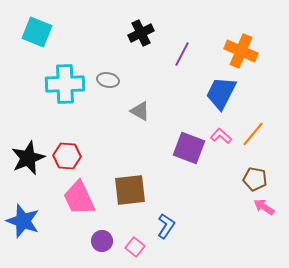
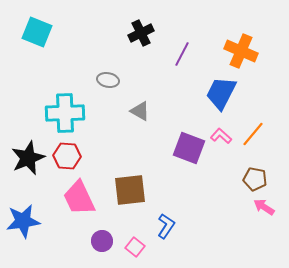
cyan cross: moved 29 px down
blue star: rotated 28 degrees counterclockwise
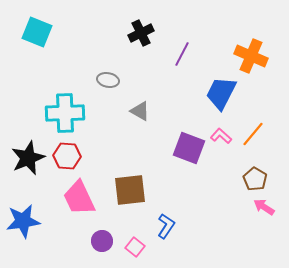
orange cross: moved 10 px right, 5 px down
brown pentagon: rotated 20 degrees clockwise
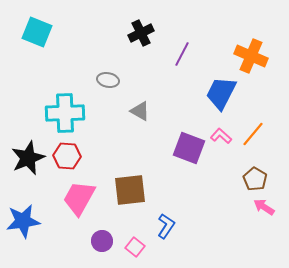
pink trapezoid: rotated 54 degrees clockwise
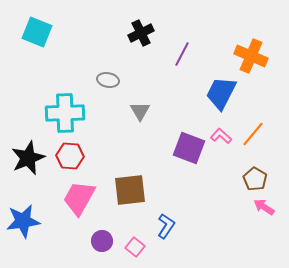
gray triangle: rotated 30 degrees clockwise
red hexagon: moved 3 px right
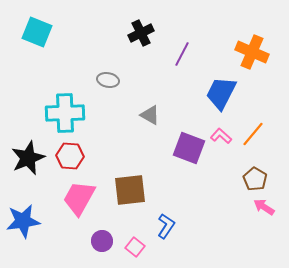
orange cross: moved 1 px right, 4 px up
gray triangle: moved 10 px right, 4 px down; rotated 30 degrees counterclockwise
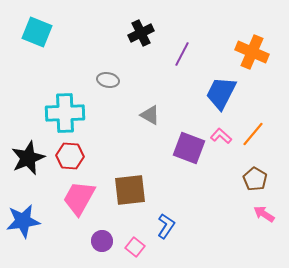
pink arrow: moved 7 px down
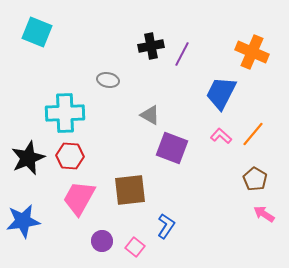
black cross: moved 10 px right, 13 px down; rotated 15 degrees clockwise
purple square: moved 17 px left
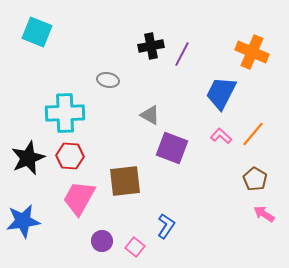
brown square: moved 5 px left, 9 px up
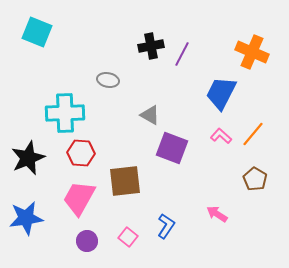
red hexagon: moved 11 px right, 3 px up
pink arrow: moved 47 px left
blue star: moved 3 px right, 3 px up
purple circle: moved 15 px left
pink square: moved 7 px left, 10 px up
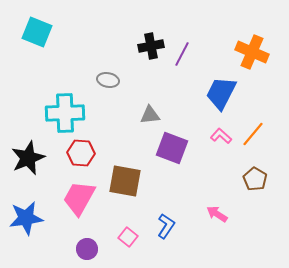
gray triangle: rotated 35 degrees counterclockwise
brown square: rotated 16 degrees clockwise
purple circle: moved 8 px down
